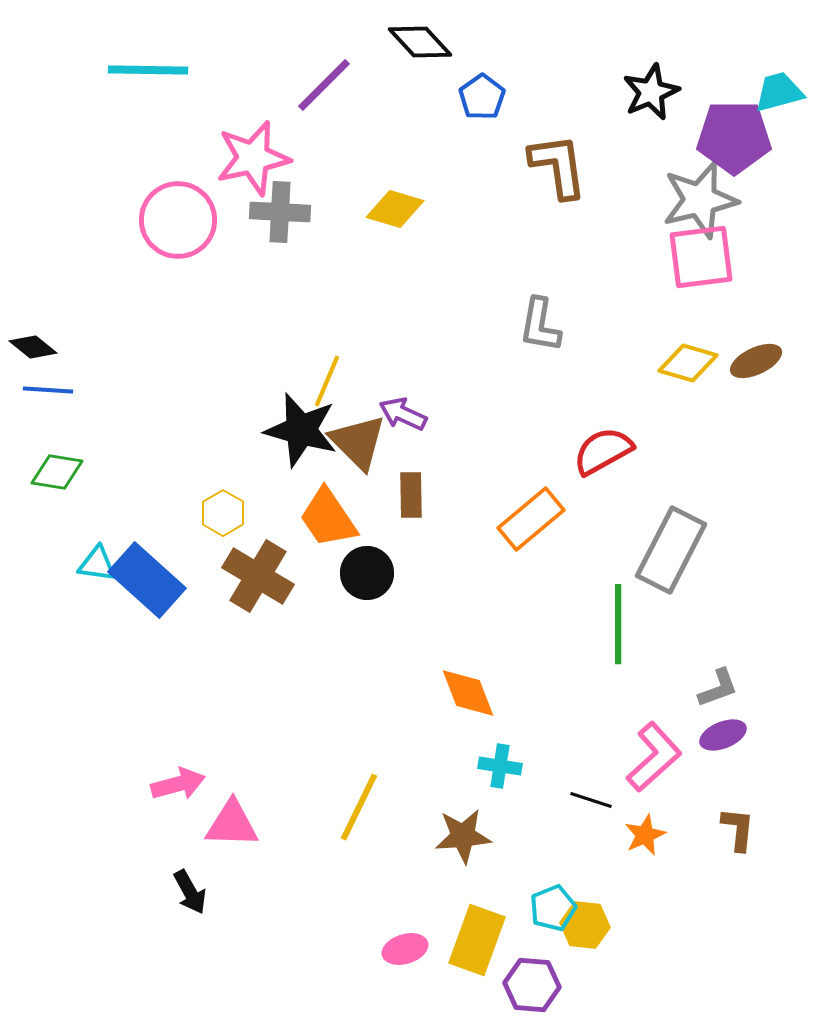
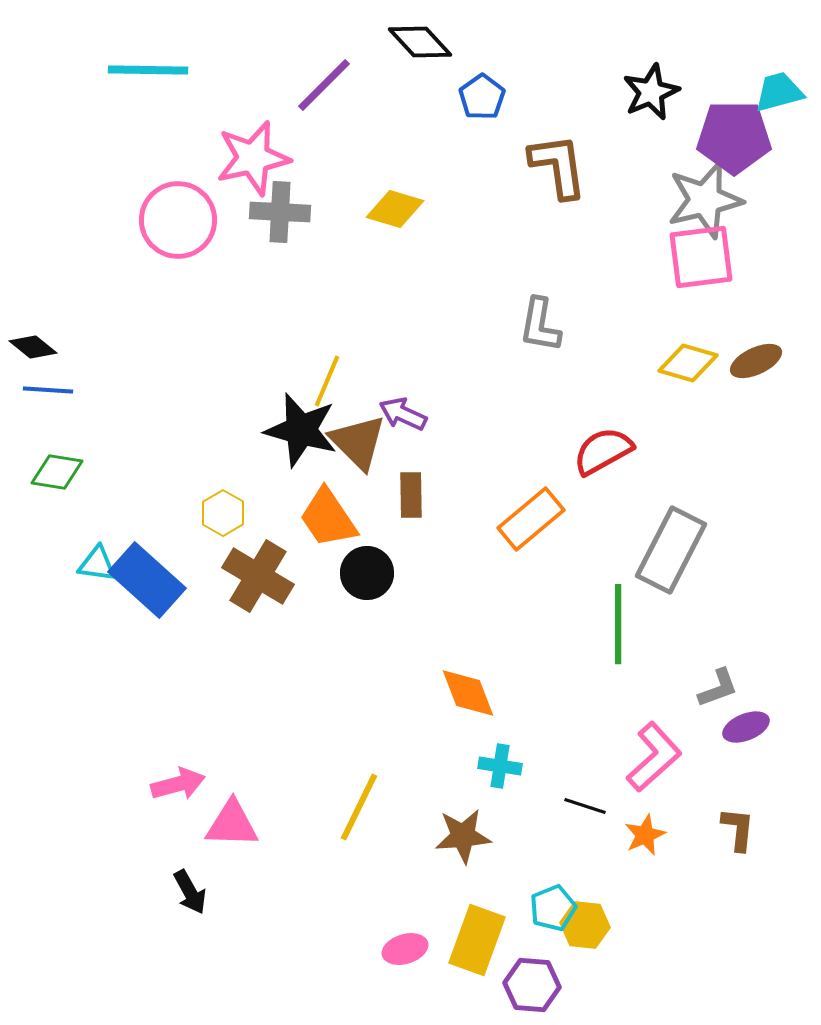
gray star at (700, 200): moved 5 px right
purple ellipse at (723, 735): moved 23 px right, 8 px up
black line at (591, 800): moved 6 px left, 6 px down
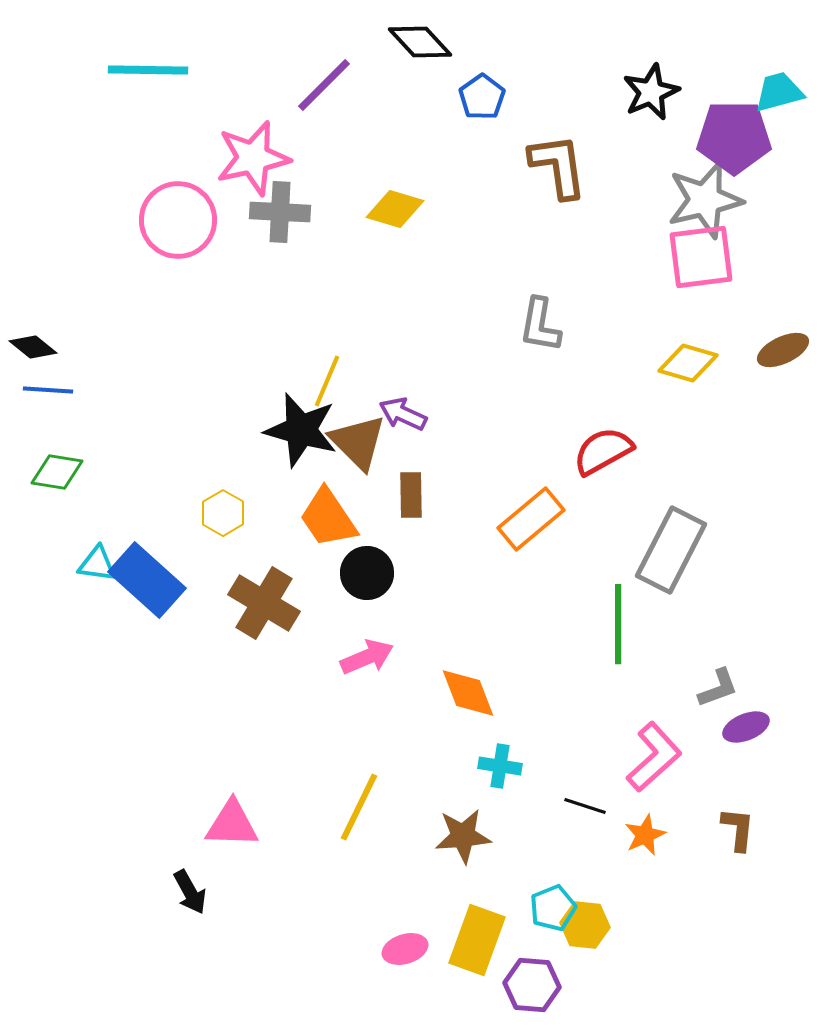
brown ellipse at (756, 361): moved 27 px right, 11 px up
brown cross at (258, 576): moved 6 px right, 27 px down
pink arrow at (178, 784): moved 189 px right, 127 px up; rotated 8 degrees counterclockwise
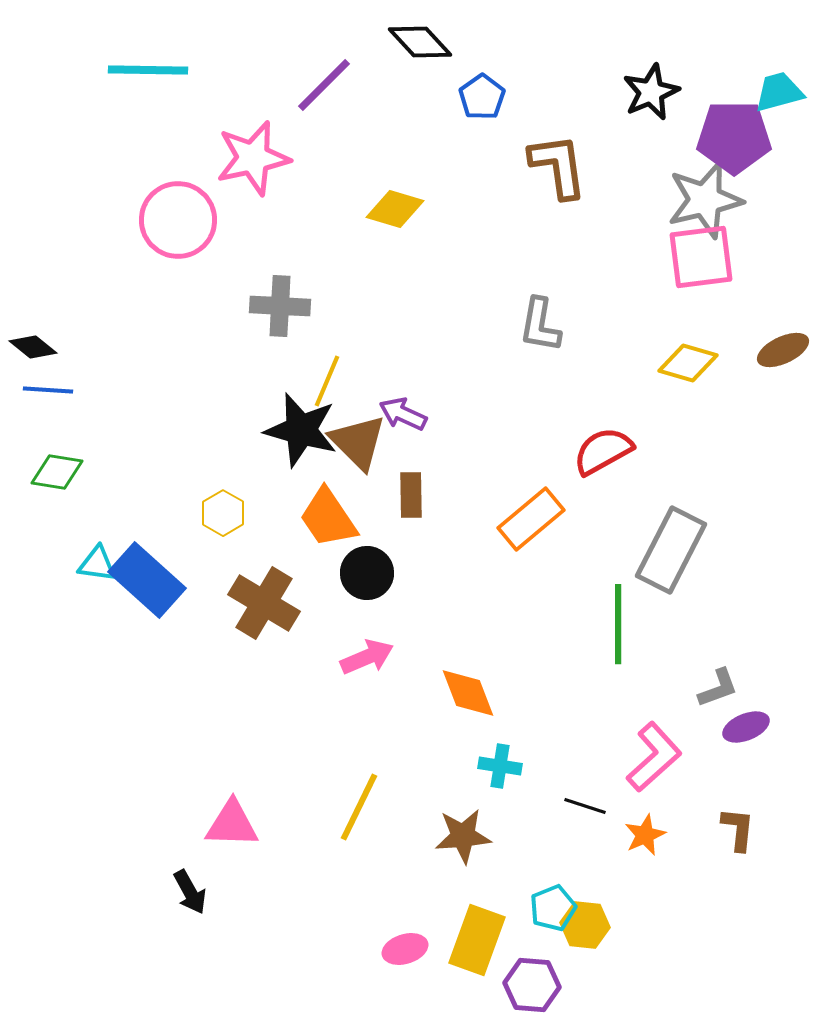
gray cross at (280, 212): moved 94 px down
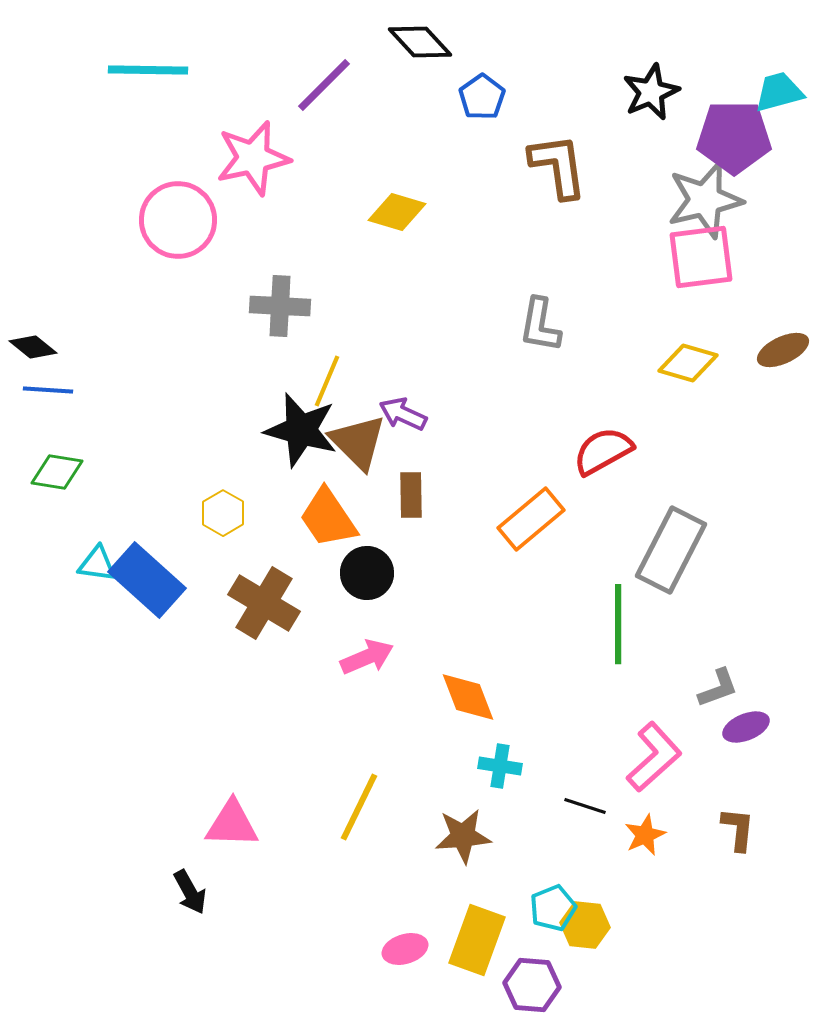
yellow diamond at (395, 209): moved 2 px right, 3 px down
orange diamond at (468, 693): moved 4 px down
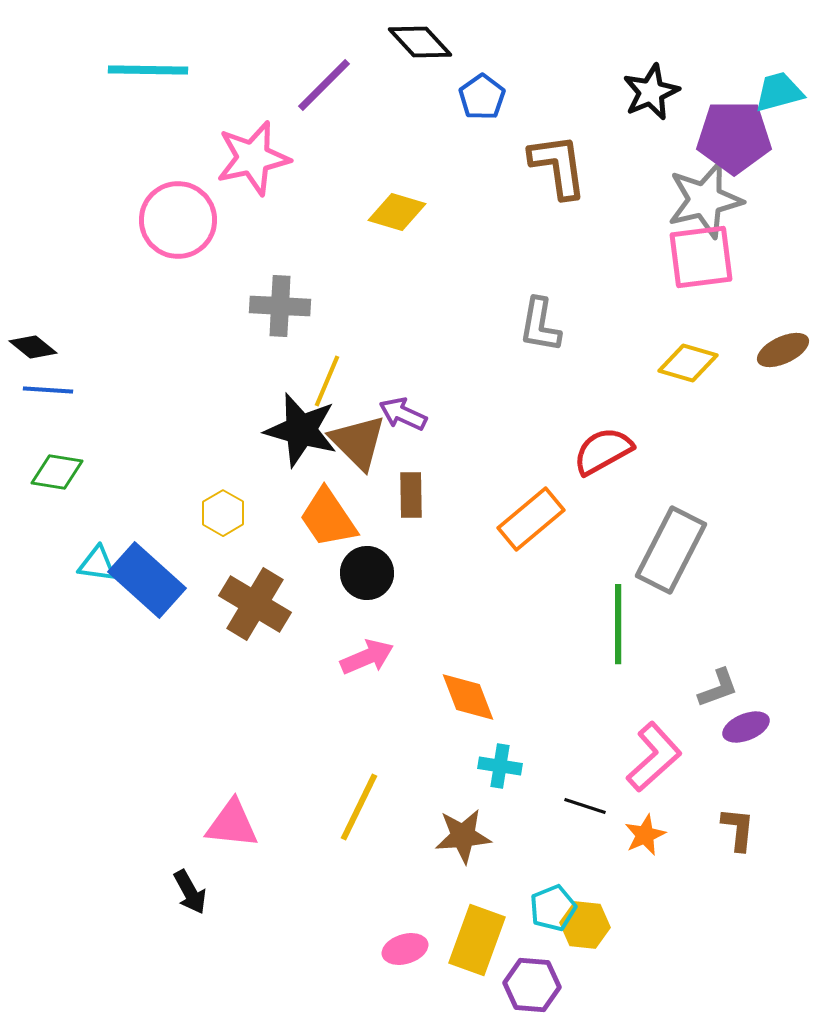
brown cross at (264, 603): moved 9 px left, 1 px down
pink triangle at (232, 824): rotated 4 degrees clockwise
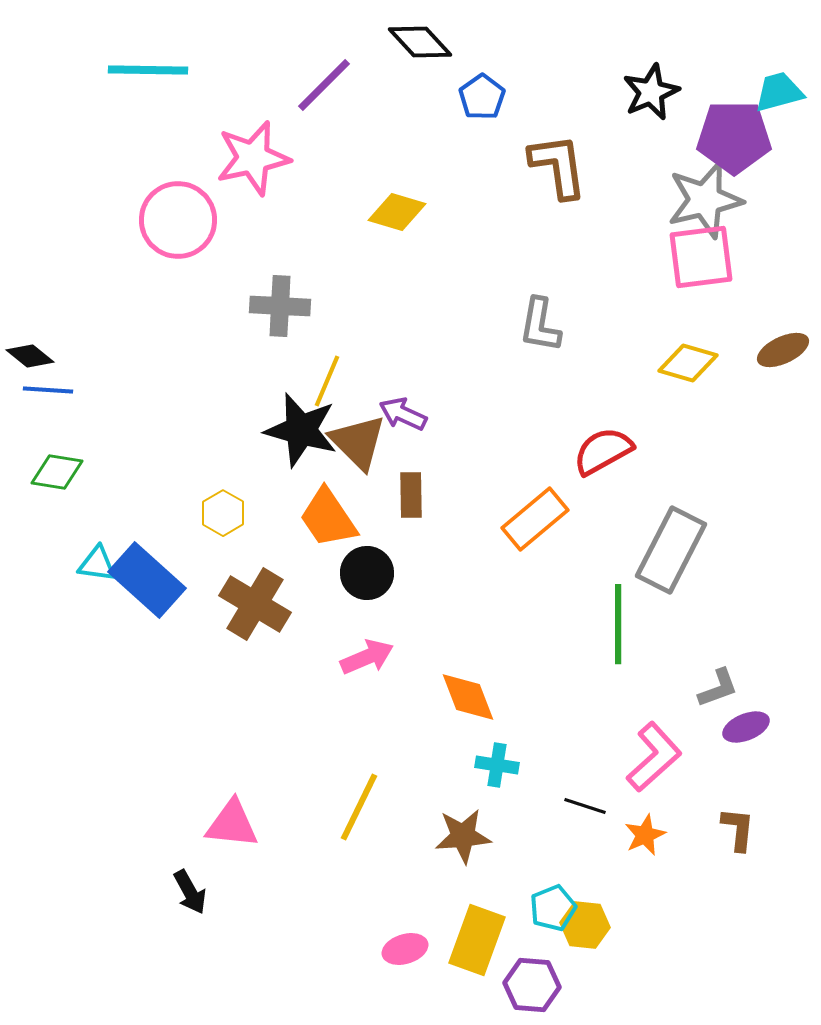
black diamond at (33, 347): moved 3 px left, 9 px down
orange rectangle at (531, 519): moved 4 px right
cyan cross at (500, 766): moved 3 px left, 1 px up
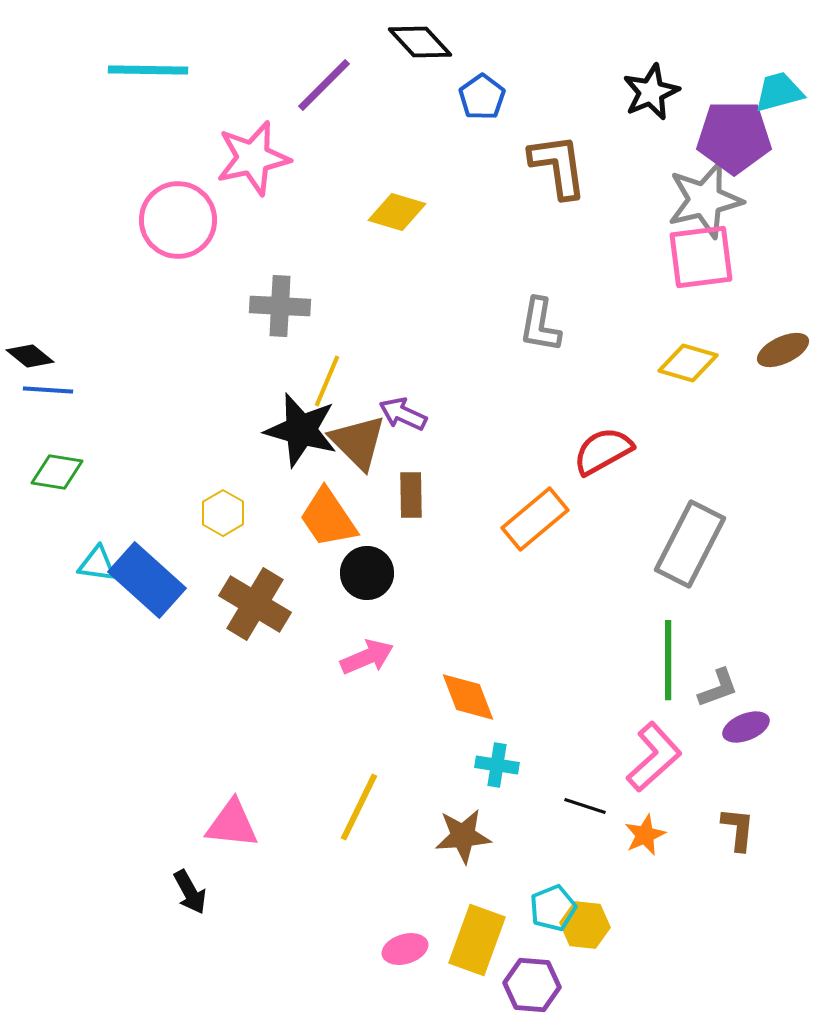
gray rectangle at (671, 550): moved 19 px right, 6 px up
green line at (618, 624): moved 50 px right, 36 px down
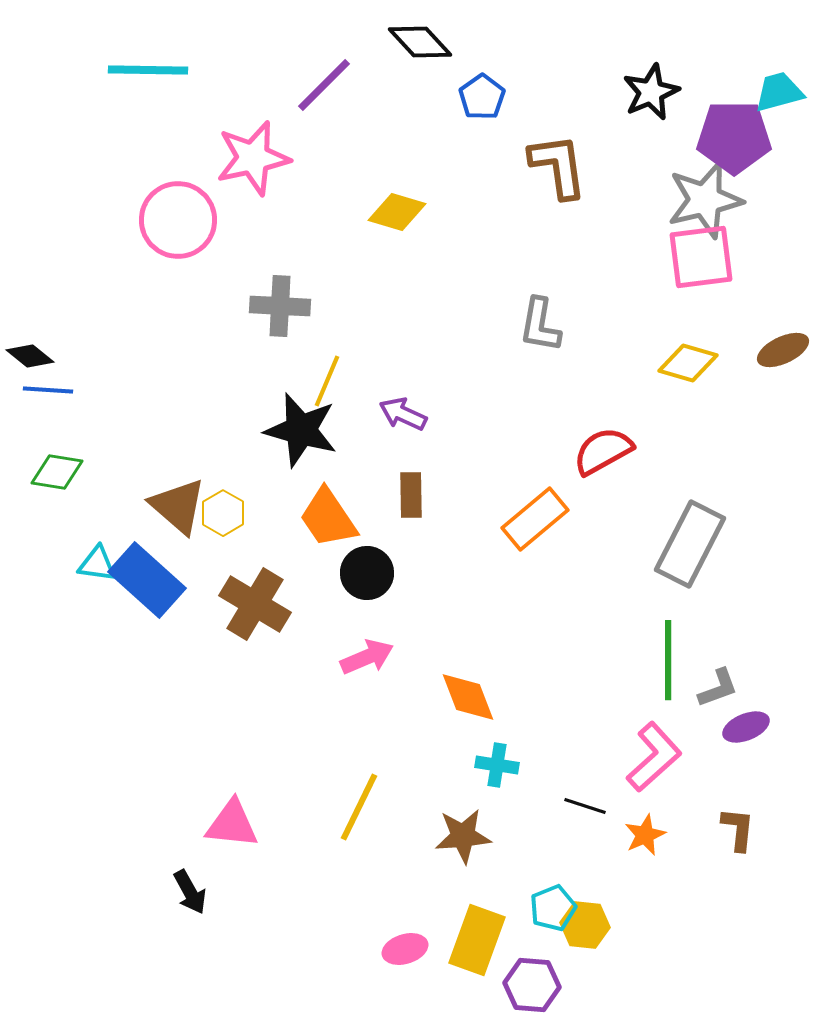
brown triangle at (358, 442): moved 180 px left, 64 px down; rotated 4 degrees counterclockwise
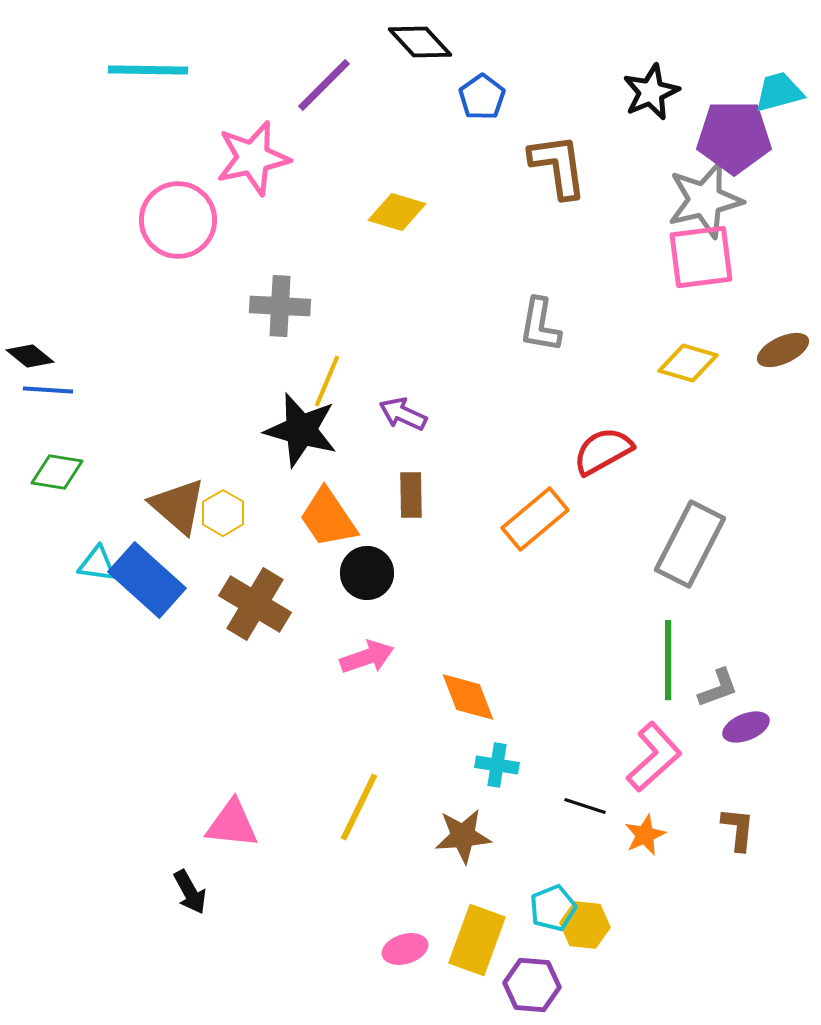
pink arrow at (367, 657): rotated 4 degrees clockwise
